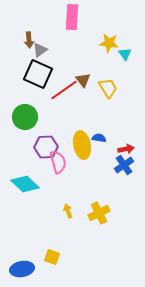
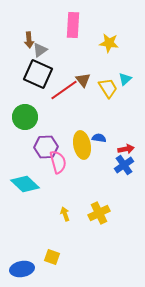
pink rectangle: moved 1 px right, 8 px down
cyan triangle: moved 25 px down; rotated 24 degrees clockwise
yellow arrow: moved 3 px left, 3 px down
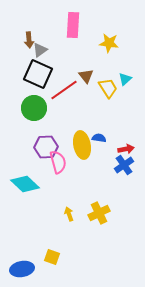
brown triangle: moved 3 px right, 4 px up
green circle: moved 9 px right, 9 px up
yellow arrow: moved 4 px right
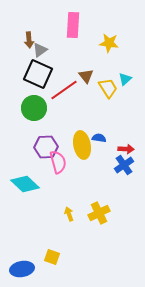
red arrow: rotated 14 degrees clockwise
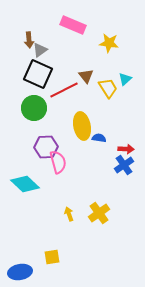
pink rectangle: rotated 70 degrees counterclockwise
red line: rotated 8 degrees clockwise
yellow ellipse: moved 19 px up
yellow cross: rotated 10 degrees counterclockwise
yellow square: rotated 28 degrees counterclockwise
blue ellipse: moved 2 px left, 3 px down
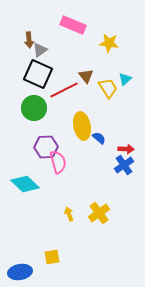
blue semicircle: rotated 32 degrees clockwise
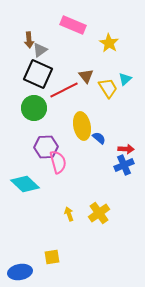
yellow star: rotated 24 degrees clockwise
blue cross: rotated 12 degrees clockwise
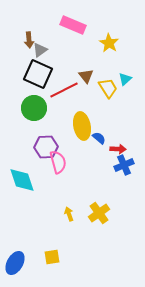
red arrow: moved 8 px left
cyan diamond: moved 3 px left, 4 px up; rotated 28 degrees clockwise
blue ellipse: moved 5 px left, 9 px up; rotated 50 degrees counterclockwise
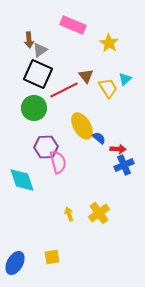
yellow ellipse: rotated 20 degrees counterclockwise
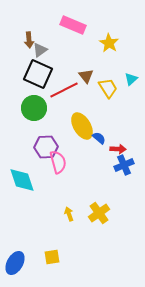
cyan triangle: moved 6 px right
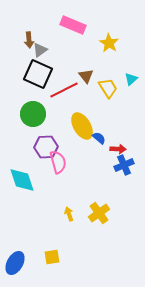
green circle: moved 1 px left, 6 px down
